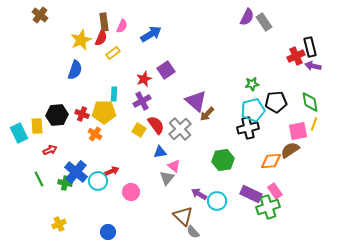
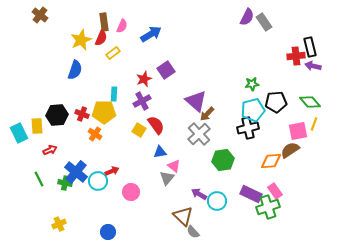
red cross at (296, 56): rotated 18 degrees clockwise
green diamond at (310, 102): rotated 30 degrees counterclockwise
gray cross at (180, 129): moved 19 px right, 5 px down
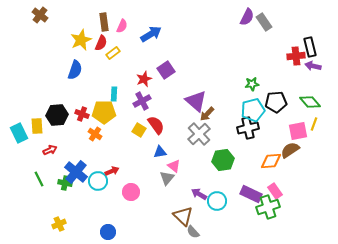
red semicircle at (101, 38): moved 5 px down
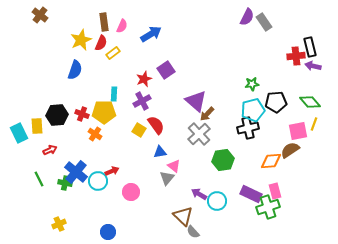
pink rectangle at (275, 191): rotated 21 degrees clockwise
